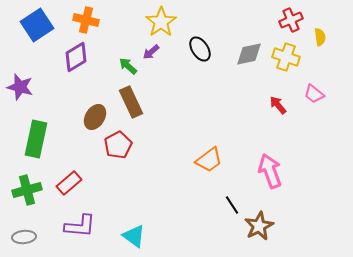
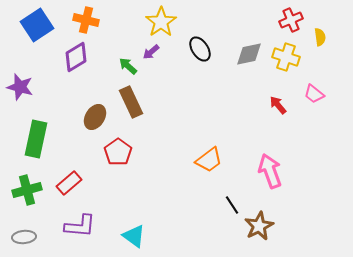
red pentagon: moved 7 px down; rotated 8 degrees counterclockwise
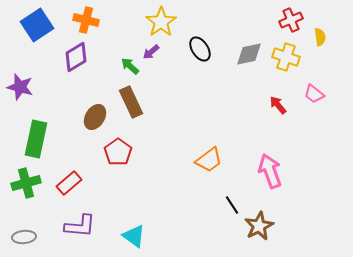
green arrow: moved 2 px right
green cross: moved 1 px left, 7 px up
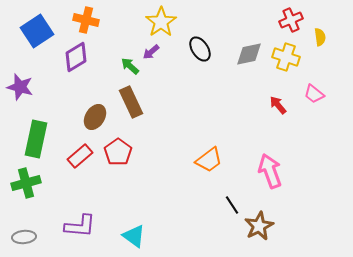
blue square: moved 6 px down
red rectangle: moved 11 px right, 27 px up
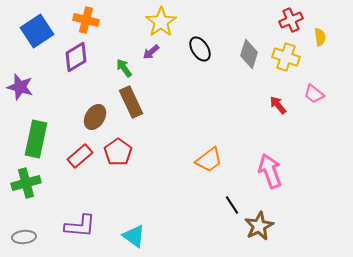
gray diamond: rotated 60 degrees counterclockwise
green arrow: moved 6 px left, 2 px down; rotated 12 degrees clockwise
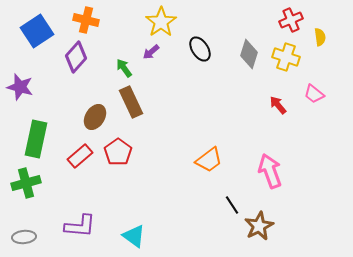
purple diamond: rotated 16 degrees counterclockwise
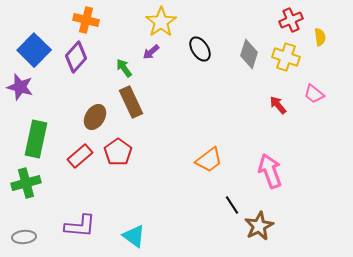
blue square: moved 3 px left, 19 px down; rotated 12 degrees counterclockwise
